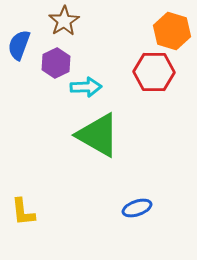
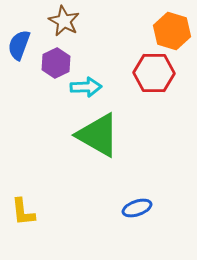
brown star: rotated 12 degrees counterclockwise
red hexagon: moved 1 px down
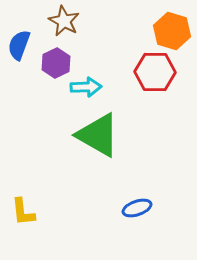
red hexagon: moved 1 px right, 1 px up
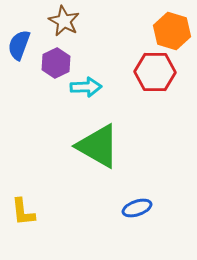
green triangle: moved 11 px down
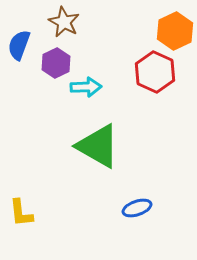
brown star: moved 1 px down
orange hexagon: moved 3 px right; rotated 18 degrees clockwise
red hexagon: rotated 24 degrees clockwise
yellow L-shape: moved 2 px left, 1 px down
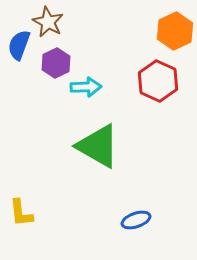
brown star: moved 16 px left
red hexagon: moved 3 px right, 9 px down
blue ellipse: moved 1 px left, 12 px down
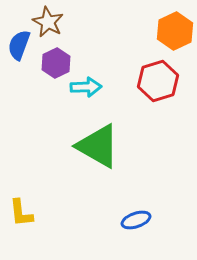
red hexagon: rotated 18 degrees clockwise
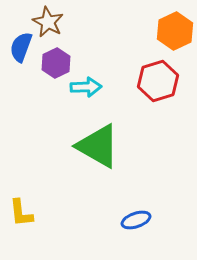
blue semicircle: moved 2 px right, 2 px down
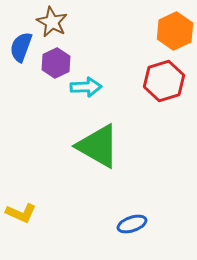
brown star: moved 4 px right
red hexagon: moved 6 px right
yellow L-shape: rotated 60 degrees counterclockwise
blue ellipse: moved 4 px left, 4 px down
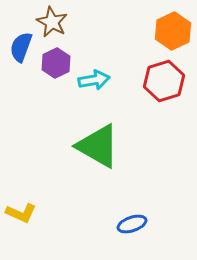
orange hexagon: moved 2 px left
cyan arrow: moved 8 px right, 7 px up; rotated 8 degrees counterclockwise
